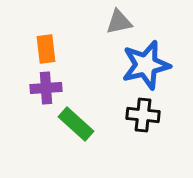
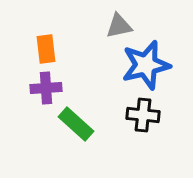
gray triangle: moved 4 px down
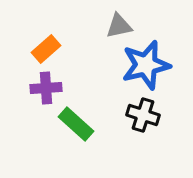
orange rectangle: rotated 56 degrees clockwise
black cross: rotated 12 degrees clockwise
